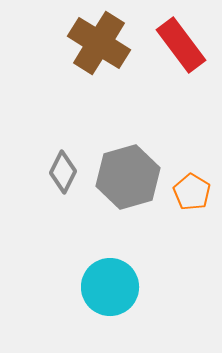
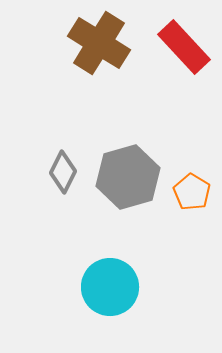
red rectangle: moved 3 px right, 2 px down; rotated 6 degrees counterclockwise
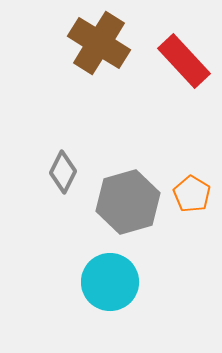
red rectangle: moved 14 px down
gray hexagon: moved 25 px down
orange pentagon: moved 2 px down
cyan circle: moved 5 px up
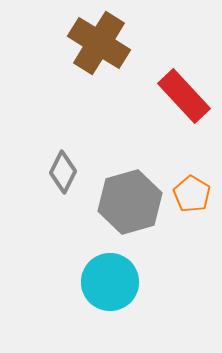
red rectangle: moved 35 px down
gray hexagon: moved 2 px right
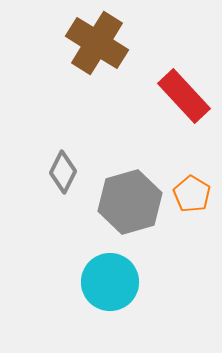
brown cross: moved 2 px left
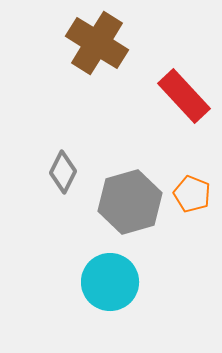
orange pentagon: rotated 9 degrees counterclockwise
